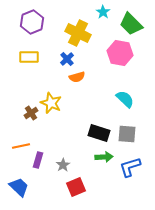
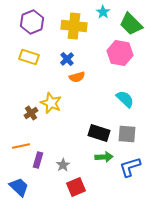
yellow cross: moved 4 px left, 7 px up; rotated 20 degrees counterclockwise
yellow rectangle: rotated 18 degrees clockwise
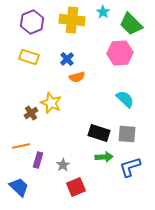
yellow cross: moved 2 px left, 6 px up
pink hexagon: rotated 15 degrees counterclockwise
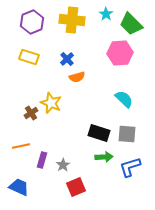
cyan star: moved 3 px right, 2 px down
cyan semicircle: moved 1 px left
purple rectangle: moved 4 px right
blue trapezoid: rotated 20 degrees counterclockwise
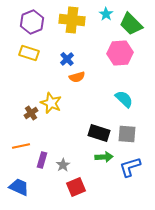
yellow rectangle: moved 4 px up
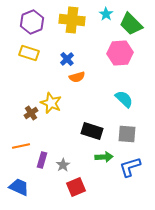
black rectangle: moved 7 px left, 2 px up
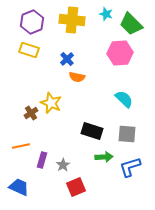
cyan star: rotated 16 degrees counterclockwise
yellow rectangle: moved 3 px up
orange semicircle: rotated 28 degrees clockwise
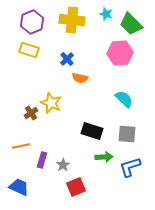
orange semicircle: moved 3 px right, 1 px down
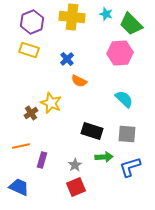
yellow cross: moved 3 px up
orange semicircle: moved 1 px left, 3 px down; rotated 14 degrees clockwise
gray star: moved 12 px right
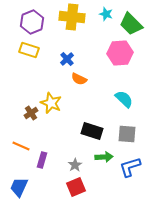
orange semicircle: moved 2 px up
orange line: rotated 36 degrees clockwise
blue trapezoid: rotated 90 degrees counterclockwise
